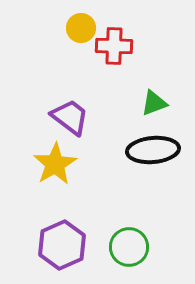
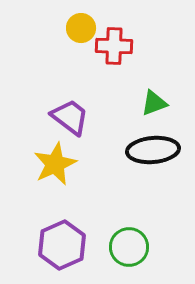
yellow star: rotated 6 degrees clockwise
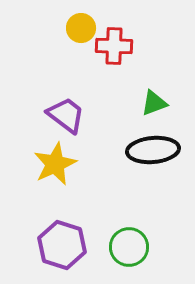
purple trapezoid: moved 4 px left, 2 px up
purple hexagon: rotated 18 degrees counterclockwise
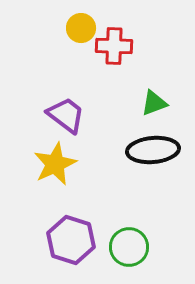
purple hexagon: moved 9 px right, 5 px up
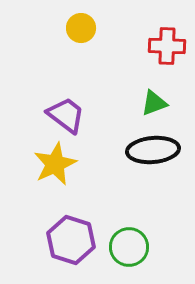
red cross: moved 53 px right
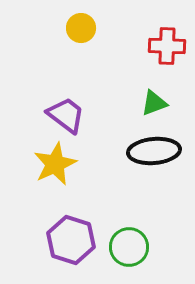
black ellipse: moved 1 px right, 1 px down
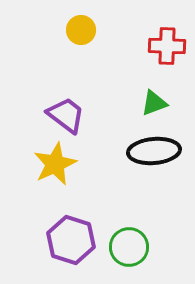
yellow circle: moved 2 px down
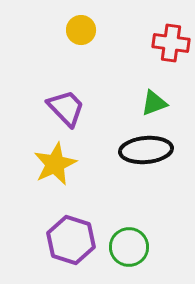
red cross: moved 4 px right, 3 px up; rotated 6 degrees clockwise
purple trapezoid: moved 7 px up; rotated 9 degrees clockwise
black ellipse: moved 8 px left, 1 px up
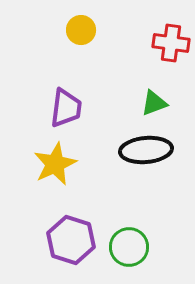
purple trapezoid: rotated 51 degrees clockwise
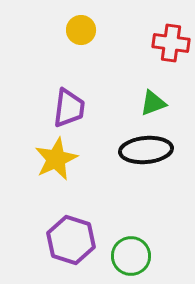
green triangle: moved 1 px left
purple trapezoid: moved 3 px right
yellow star: moved 1 px right, 5 px up
green circle: moved 2 px right, 9 px down
